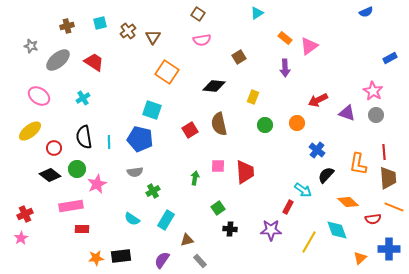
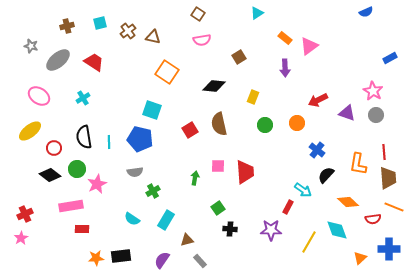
brown triangle at (153, 37): rotated 49 degrees counterclockwise
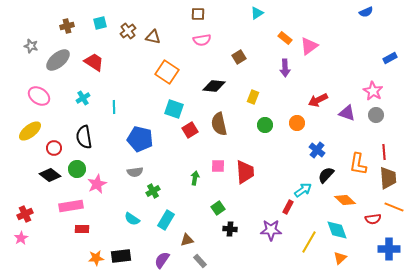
brown square at (198, 14): rotated 32 degrees counterclockwise
cyan square at (152, 110): moved 22 px right, 1 px up
cyan line at (109, 142): moved 5 px right, 35 px up
cyan arrow at (303, 190): rotated 72 degrees counterclockwise
orange diamond at (348, 202): moved 3 px left, 2 px up
orange triangle at (360, 258): moved 20 px left
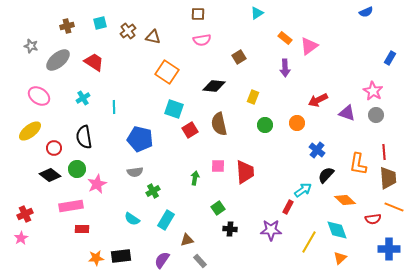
blue rectangle at (390, 58): rotated 32 degrees counterclockwise
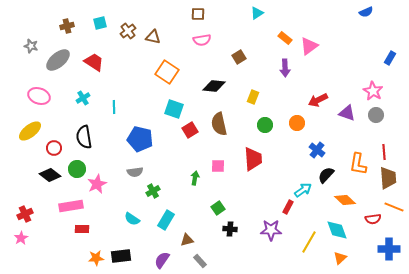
pink ellipse at (39, 96): rotated 15 degrees counterclockwise
red trapezoid at (245, 172): moved 8 px right, 13 px up
